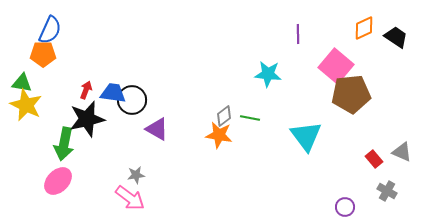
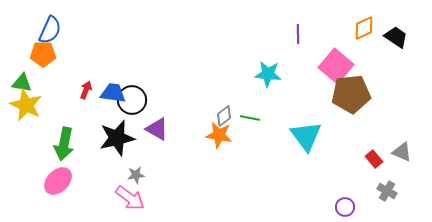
black star: moved 30 px right, 19 px down
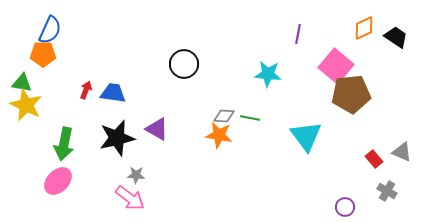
purple line: rotated 12 degrees clockwise
black circle: moved 52 px right, 36 px up
gray diamond: rotated 40 degrees clockwise
gray star: rotated 12 degrees clockwise
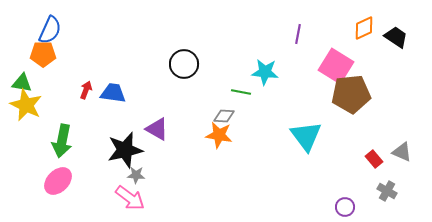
pink square: rotated 8 degrees counterclockwise
cyan star: moved 3 px left, 2 px up
green line: moved 9 px left, 26 px up
black star: moved 8 px right, 12 px down
green arrow: moved 2 px left, 3 px up
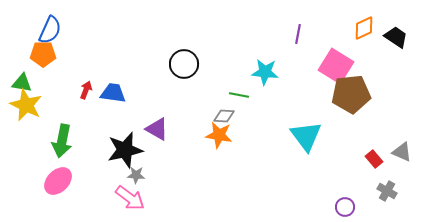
green line: moved 2 px left, 3 px down
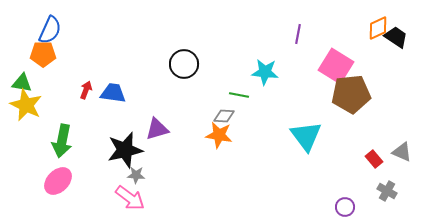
orange diamond: moved 14 px right
purple triangle: rotated 45 degrees counterclockwise
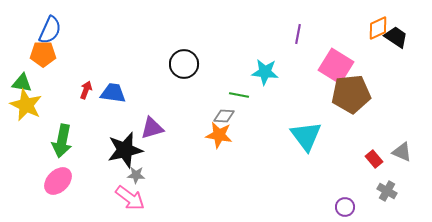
purple triangle: moved 5 px left, 1 px up
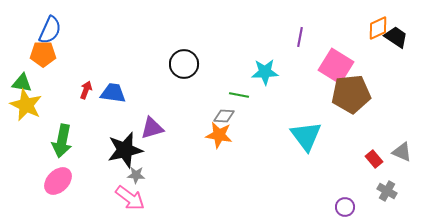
purple line: moved 2 px right, 3 px down
cyan star: rotated 8 degrees counterclockwise
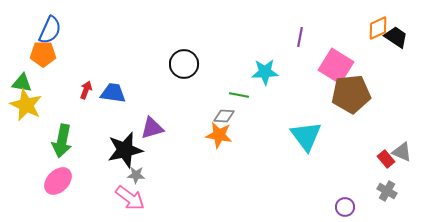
red rectangle: moved 12 px right
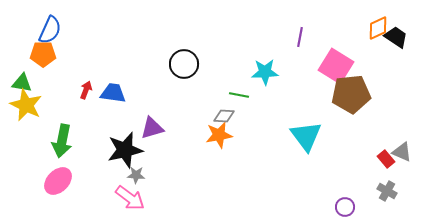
orange star: rotated 20 degrees counterclockwise
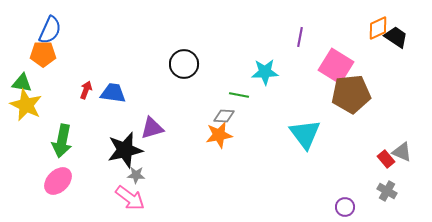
cyan triangle: moved 1 px left, 2 px up
